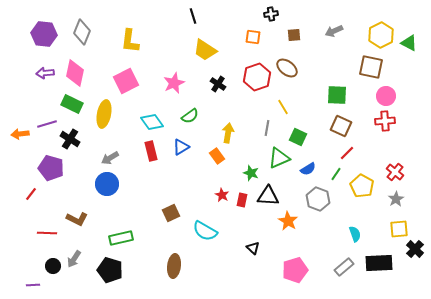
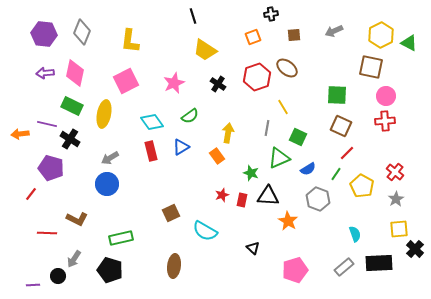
orange square at (253, 37): rotated 28 degrees counterclockwise
green rectangle at (72, 104): moved 2 px down
purple line at (47, 124): rotated 30 degrees clockwise
red star at (222, 195): rotated 24 degrees clockwise
black circle at (53, 266): moved 5 px right, 10 px down
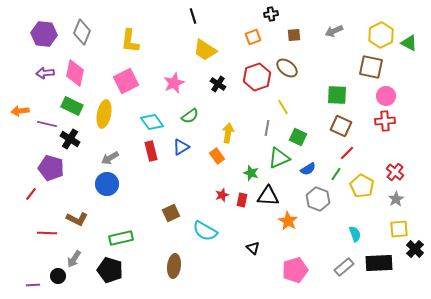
orange arrow at (20, 134): moved 23 px up
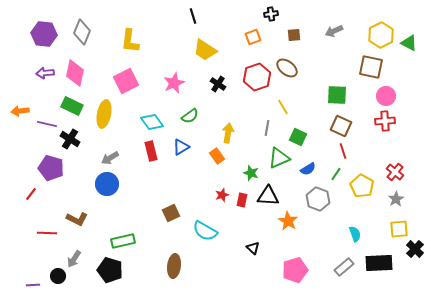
red line at (347, 153): moved 4 px left, 2 px up; rotated 63 degrees counterclockwise
green rectangle at (121, 238): moved 2 px right, 3 px down
